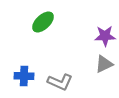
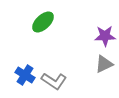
blue cross: moved 1 px right, 1 px up; rotated 30 degrees clockwise
gray L-shape: moved 6 px left, 1 px up; rotated 10 degrees clockwise
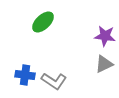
purple star: rotated 10 degrees clockwise
blue cross: rotated 24 degrees counterclockwise
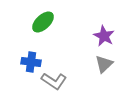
purple star: moved 1 px left; rotated 20 degrees clockwise
gray triangle: rotated 18 degrees counterclockwise
blue cross: moved 6 px right, 13 px up
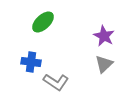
gray L-shape: moved 2 px right, 1 px down
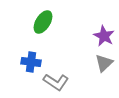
green ellipse: rotated 15 degrees counterclockwise
gray triangle: moved 1 px up
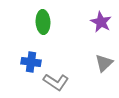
green ellipse: rotated 35 degrees counterclockwise
purple star: moved 3 px left, 14 px up
